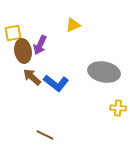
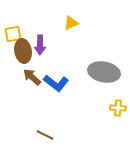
yellow triangle: moved 2 px left, 2 px up
yellow square: moved 1 px down
purple arrow: rotated 24 degrees counterclockwise
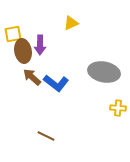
brown line: moved 1 px right, 1 px down
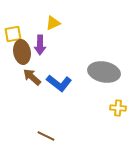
yellow triangle: moved 18 px left
brown ellipse: moved 1 px left, 1 px down
blue L-shape: moved 3 px right
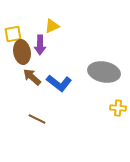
yellow triangle: moved 1 px left, 3 px down
brown line: moved 9 px left, 17 px up
